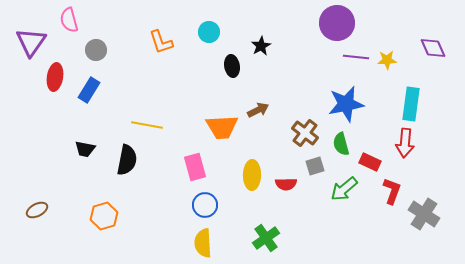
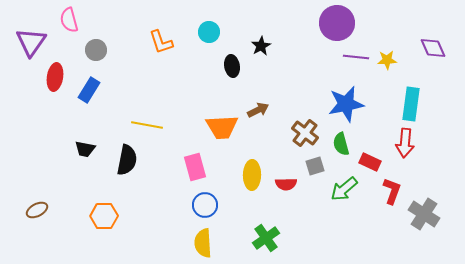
orange hexagon: rotated 16 degrees clockwise
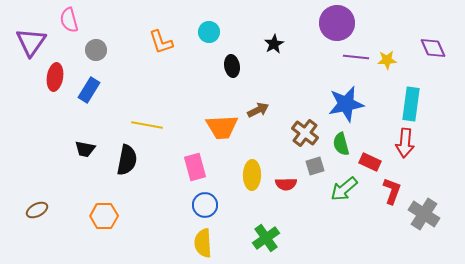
black star: moved 13 px right, 2 px up
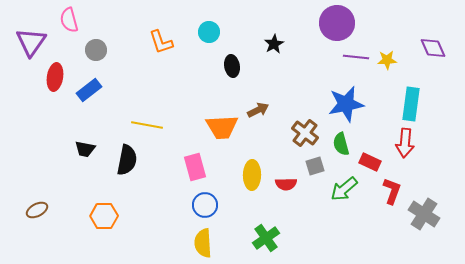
blue rectangle: rotated 20 degrees clockwise
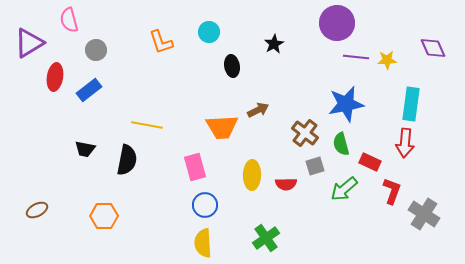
purple triangle: moved 2 px left, 1 px down; rotated 24 degrees clockwise
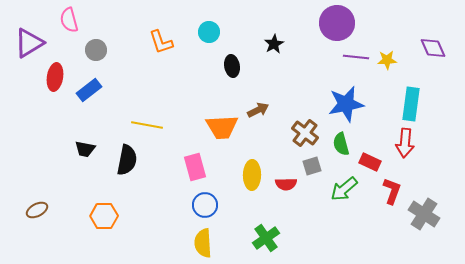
gray square: moved 3 px left
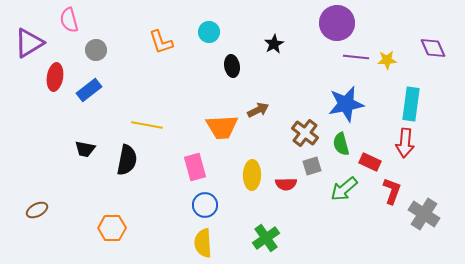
orange hexagon: moved 8 px right, 12 px down
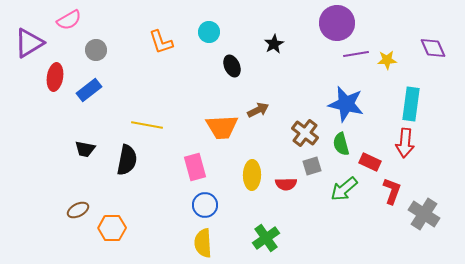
pink semicircle: rotated 105 degrees counterclockwise
purple line: moved 3 px up; rotated 15 degrees counterclockwise
black ellipse: rotated 15 degrees counterclockwise
blue star: rotated 24 degrees clockwise
brown ellipse: moved 41 px right
